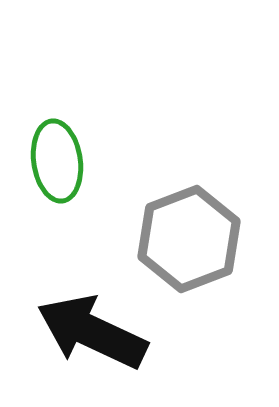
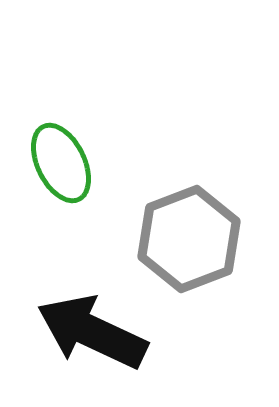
green ellipse: moved 4 px right, 2 px down; rotated 18 degrees counterclockwise
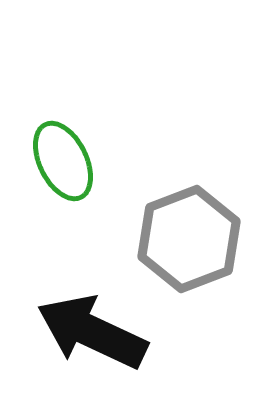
green ellipse: moved 2 px right, 2 px up
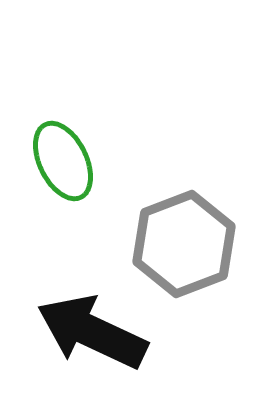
gray hexagon: moved 5 px left, 5 px down
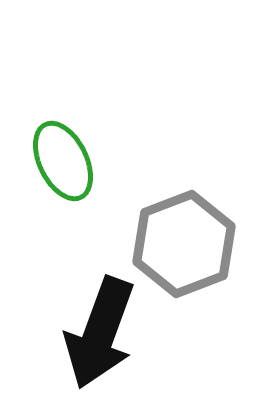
black arrow: moved 8 px right, 1 px down; rotated 95 degrees counterclockwise
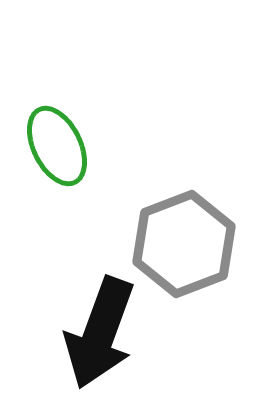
green ellipse: moved 6 px left, 15 px up
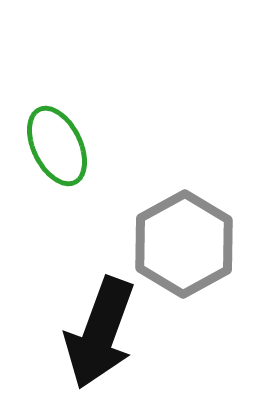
gray hexagon: rotated 8 degrees counterclockwise
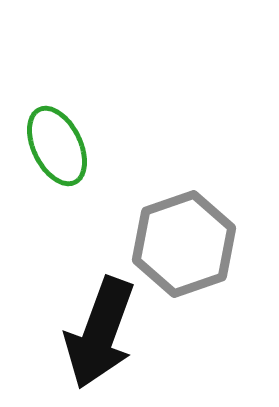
gray hexagon: rotated 10 degrees clockwise
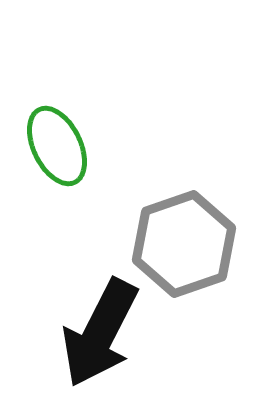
black arrow: rotated 7 degrees clockwise
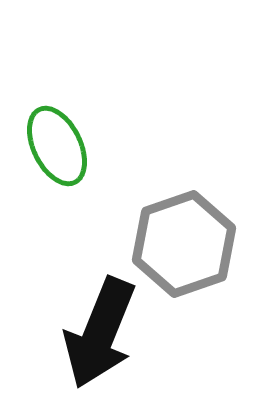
black arrow: rotated 5 degrees counterclockwise
